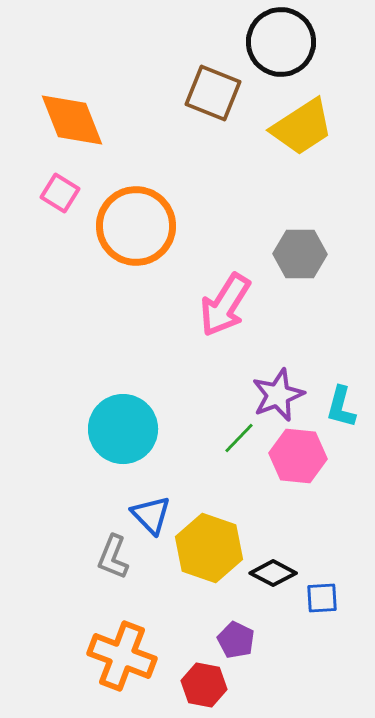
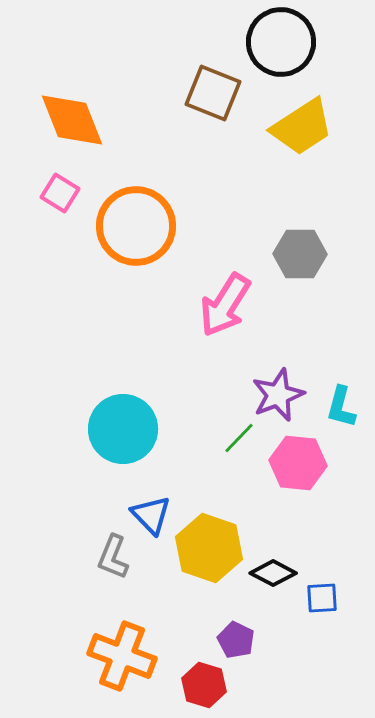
pink hexagon: moved 7 px down
red hexagon: rotated 6 degrees clockwise
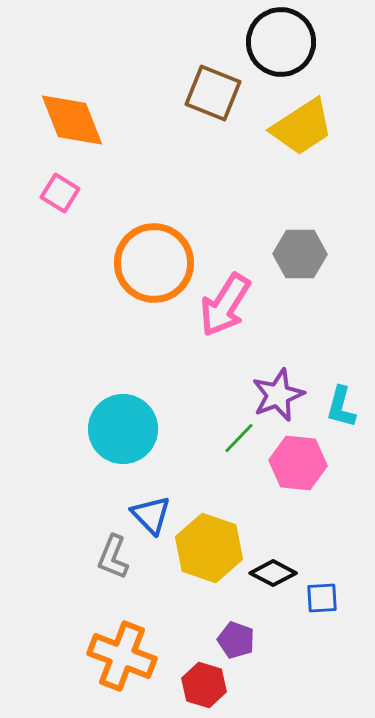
orange circle: moved 18 px right, 37 px down
purple pentagon: rotated 6 degrees counterclockwise
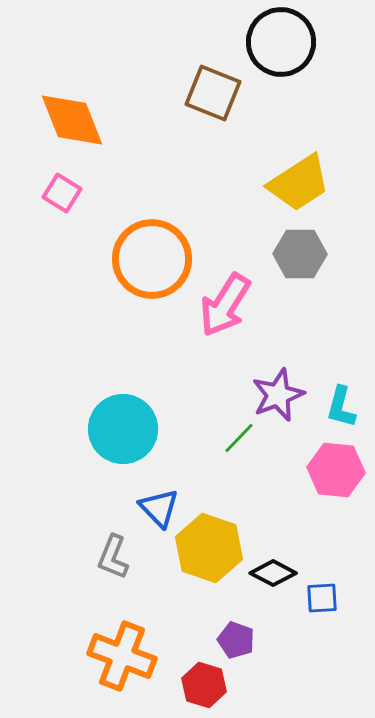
yellow trapezoid: moved 3 px left, 56 px down
pink square: moved 2 px right
orange circle: moved 2 px left, 4 px up
pink hexagon: moved 38 px right, 7 px down
blue triangle: moved 8 px right, 7 px up
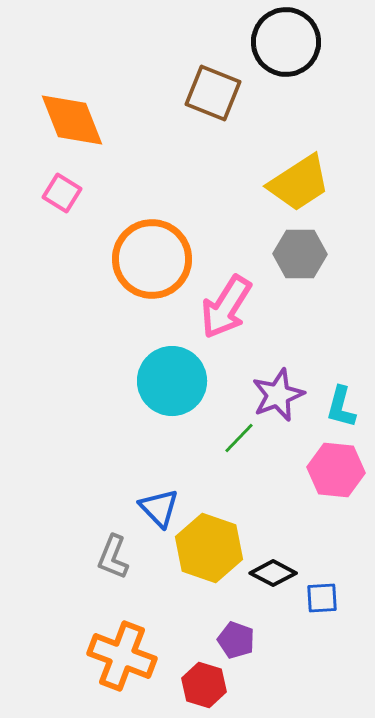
black circle: moved 5 px right
pink arrow: moved 1 px right, 2 px down
cyan circle: moved 49 px right, 48 px up
